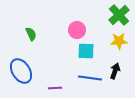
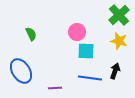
pink circle: moved 2 px down
yellow star: rotated 18 degrees clockwise
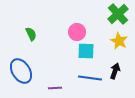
green cross: moved 1 px left, 1 px up
yellow star: rotated 12 degrees clockwise
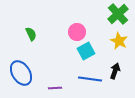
cyan square: rotated 30 degrees counterclockwise
blue ellipse: moved 2 px down
blue line: moved 1 px down
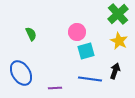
cyan square: rotated 12 degrees clockwise
